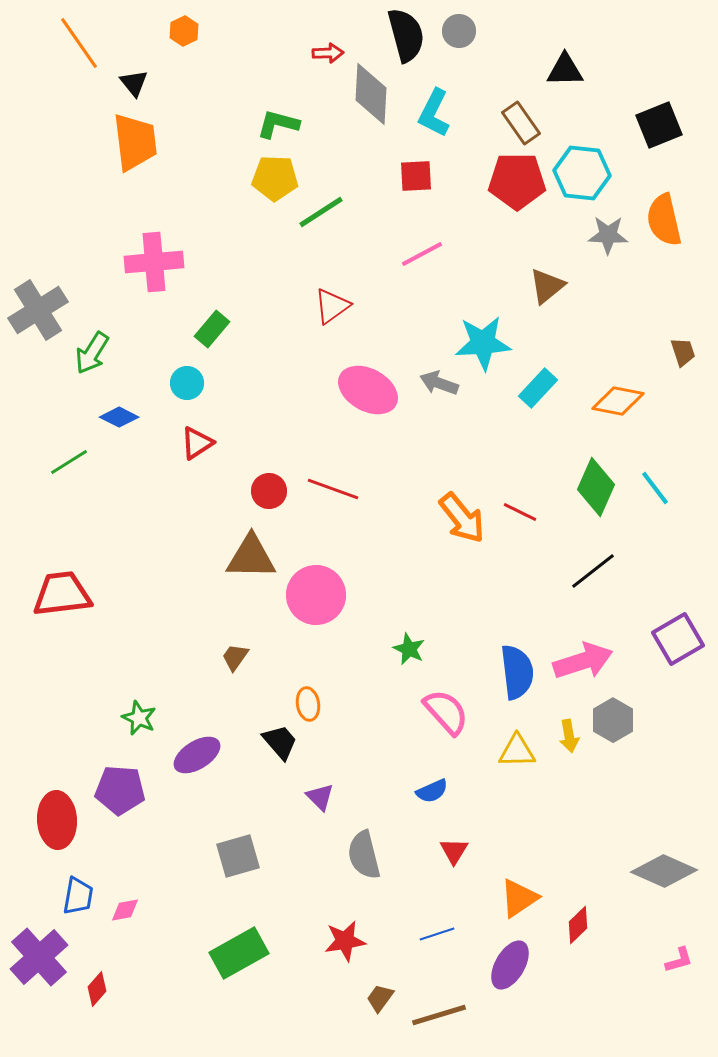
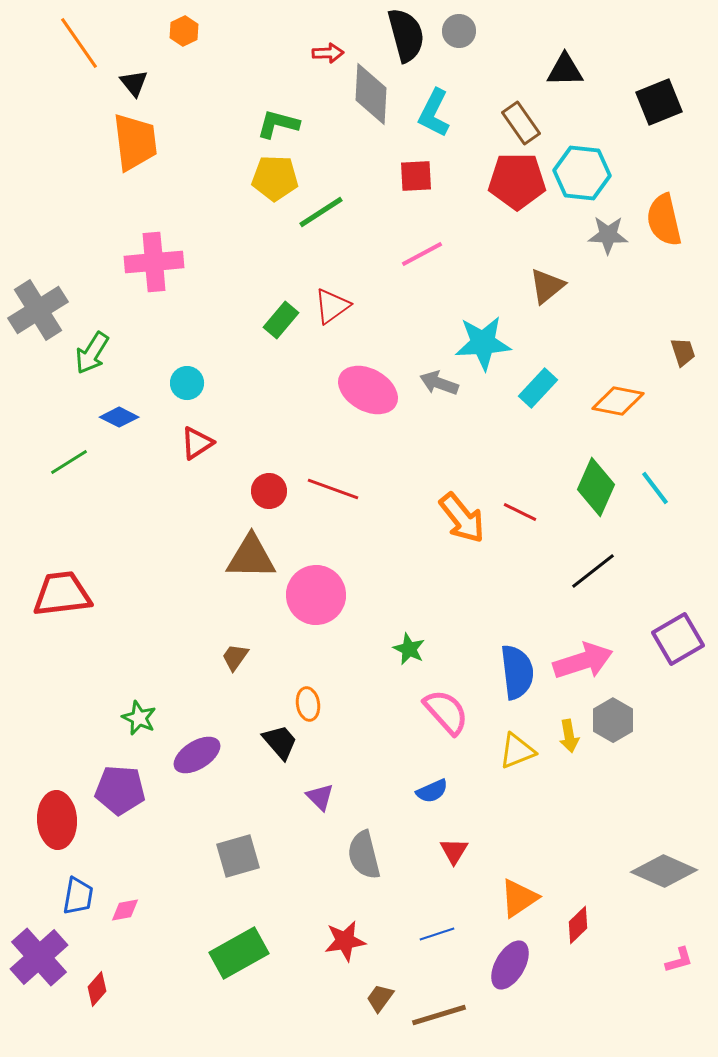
black square at (659, 125): moved 23 px up
green rectangle at (212, 329): moved 69 px right, 9 px up
yellow triangle at (517, 751): rotated 21 degrees counterclockwise
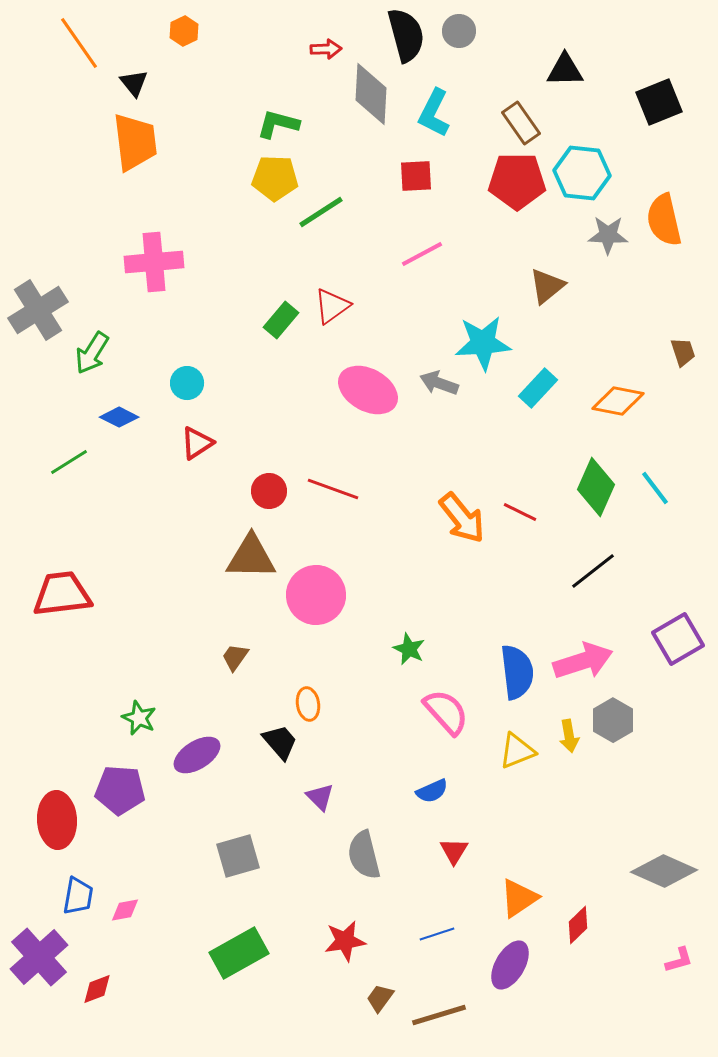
red arrow at (328, 53): moved 2 px left, 4 px up
red diamond at (97, 989): rotated 28 degrees clockwise
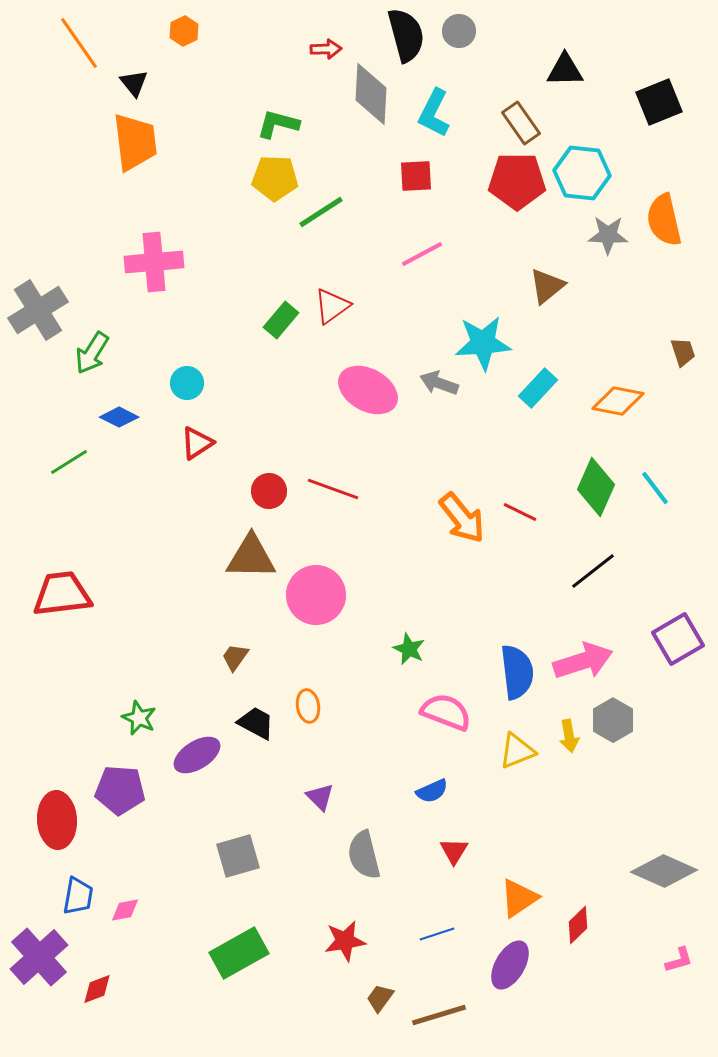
orange ellipse at (308, 704): moved 2 px down
pink semicircle at (446, 712): rotated 27 degrees counterclockwise
black trapezoid at (280, 742): moved 24 px left, 19 px up; rotated 21 degrees counterclockwise
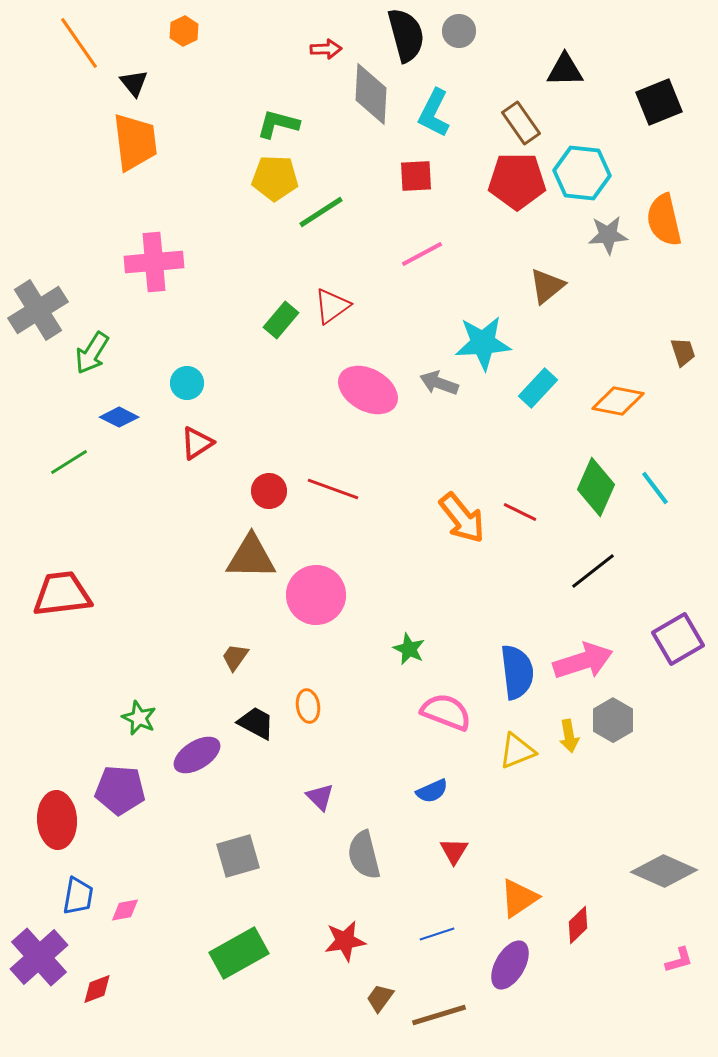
gray star at (608, 235): rotated 6 degrees counterclockwise
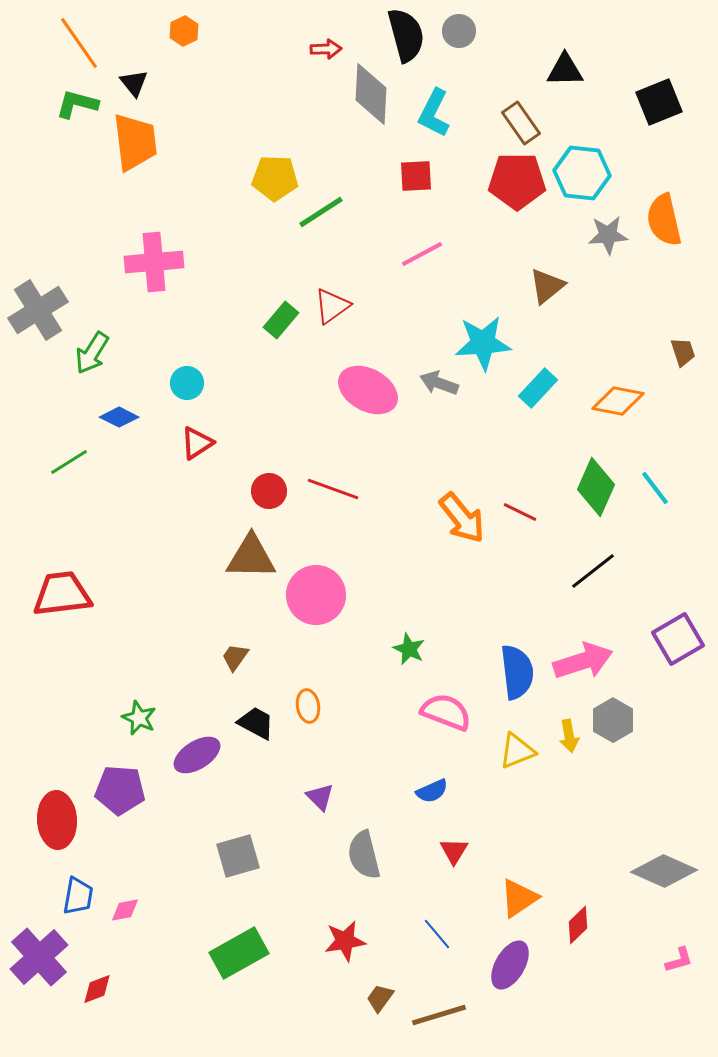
green L-shape at (278, 124): moved 201 px left, 20 px up
blue line at (437, 934): rotated 68 degrees clockwise
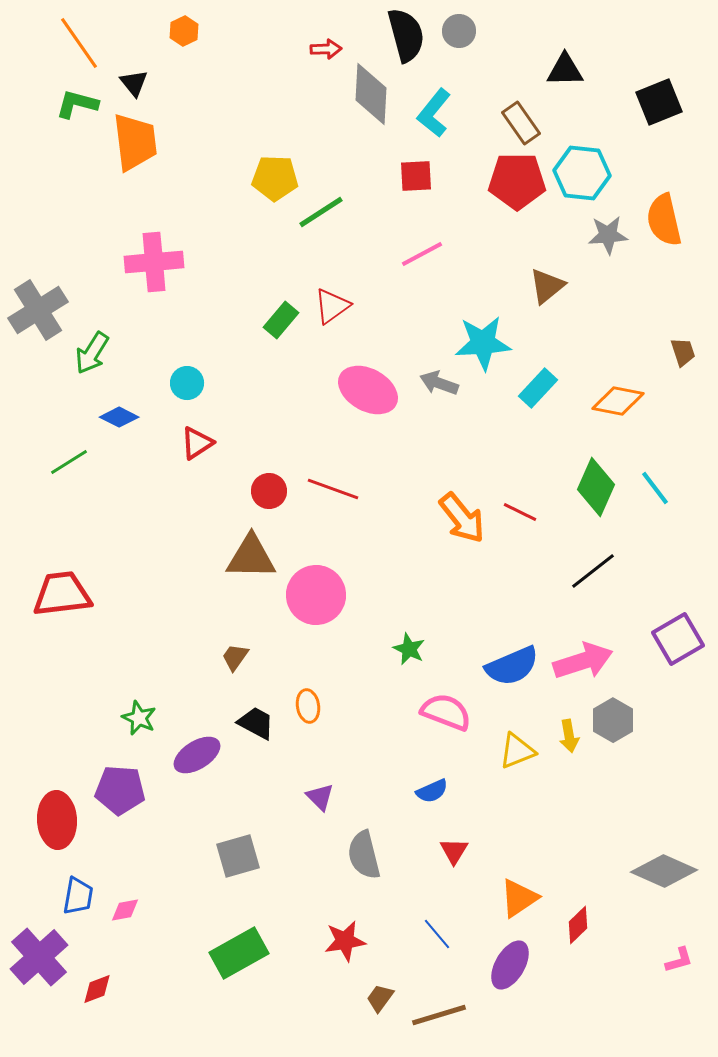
cyan L-shape at (434, 113): rotated 12 degrees clockwise
blue semicircle at (517, 672): moved 5 px left, 6 px up; rotated 74 degrees clockwise
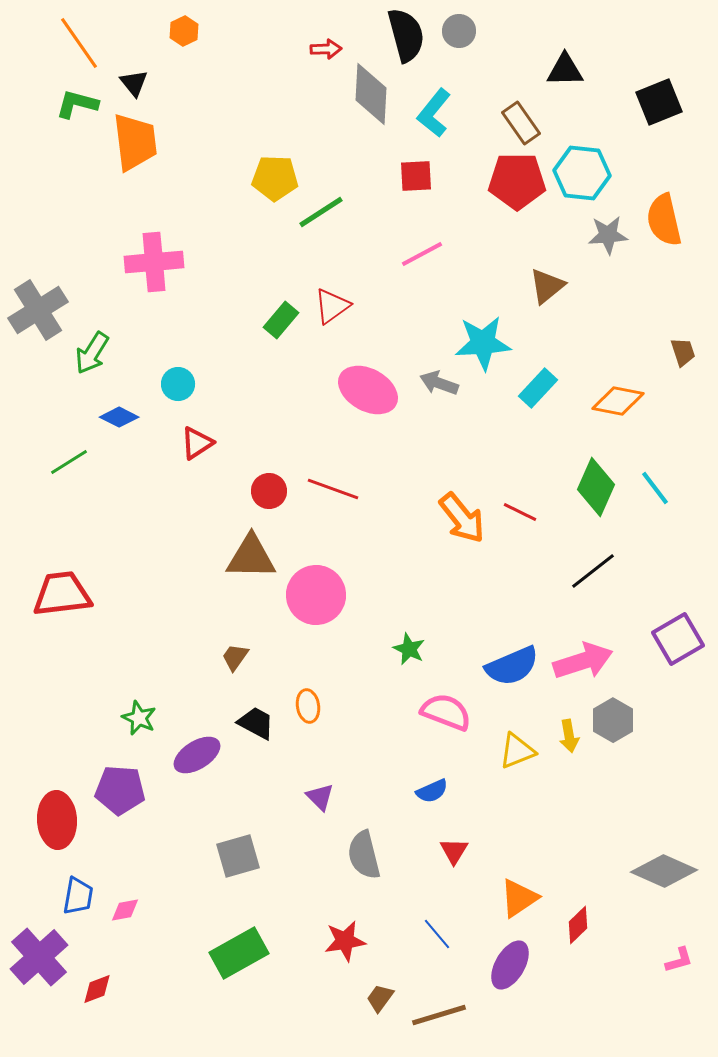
cyan circle at (187, 383): moved 9 px left, 1 px down
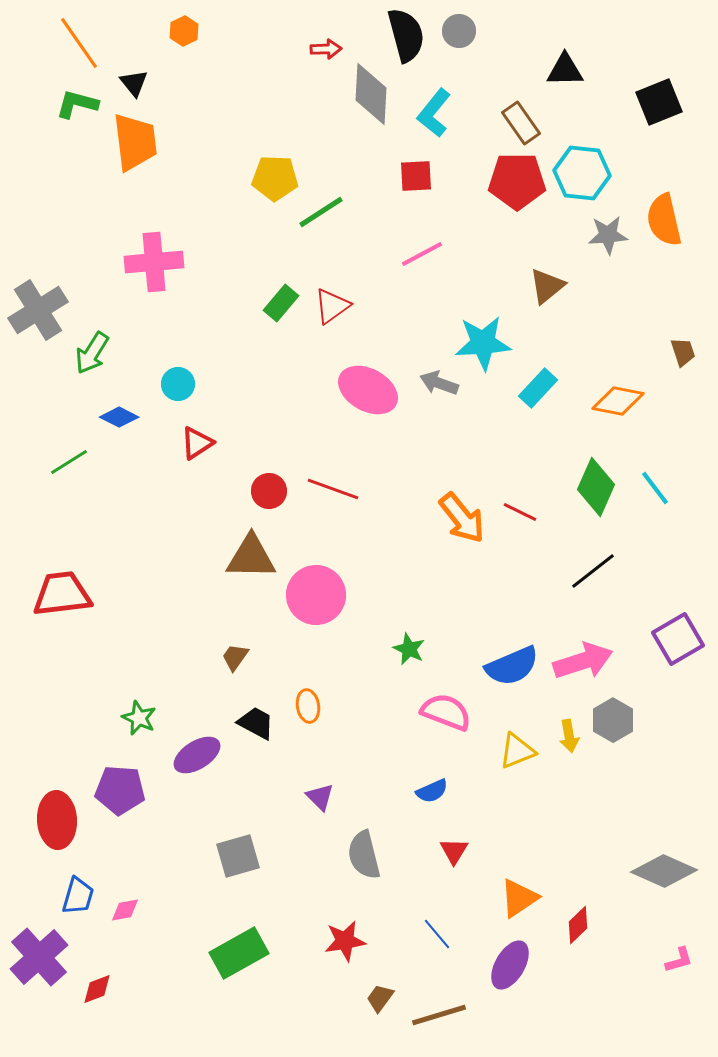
green rectangle at (281, 320): moved 17 px up
blue trapezoid at (78, 896): rotated 6 degrees clockwise
